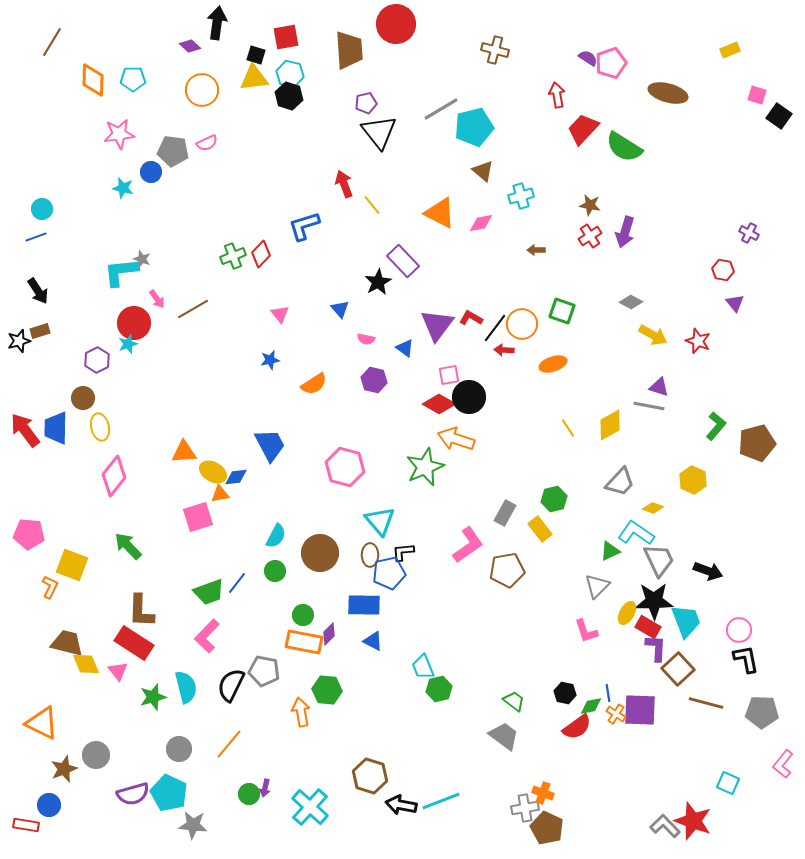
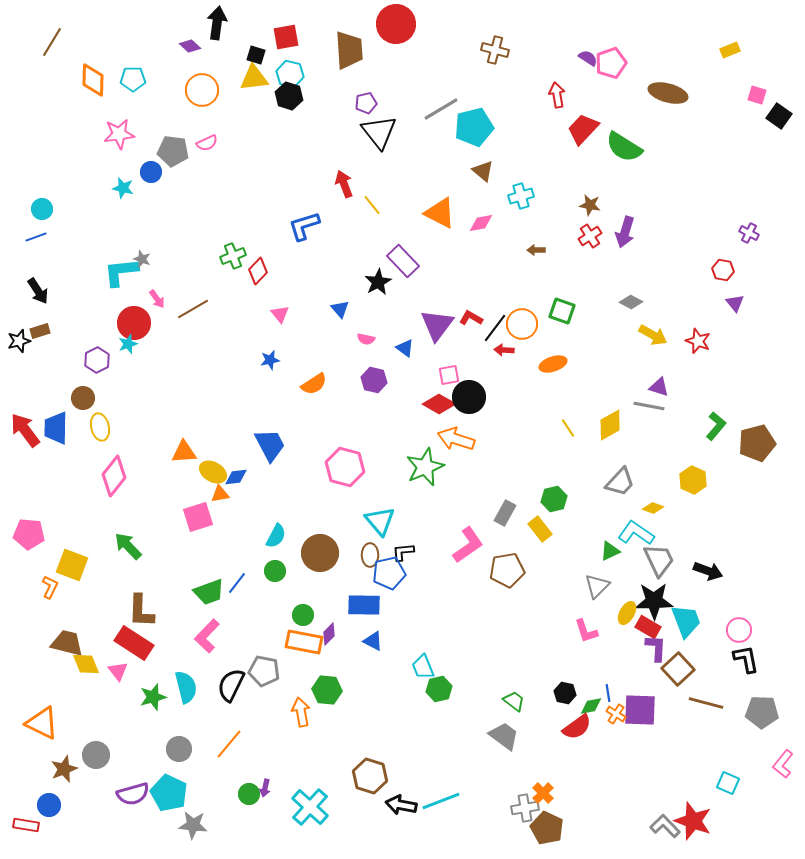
red diamond at (261, 254): moved 3 px left, 17 px down
orange cross at (543, 793): rotated 25 degrees clockwise
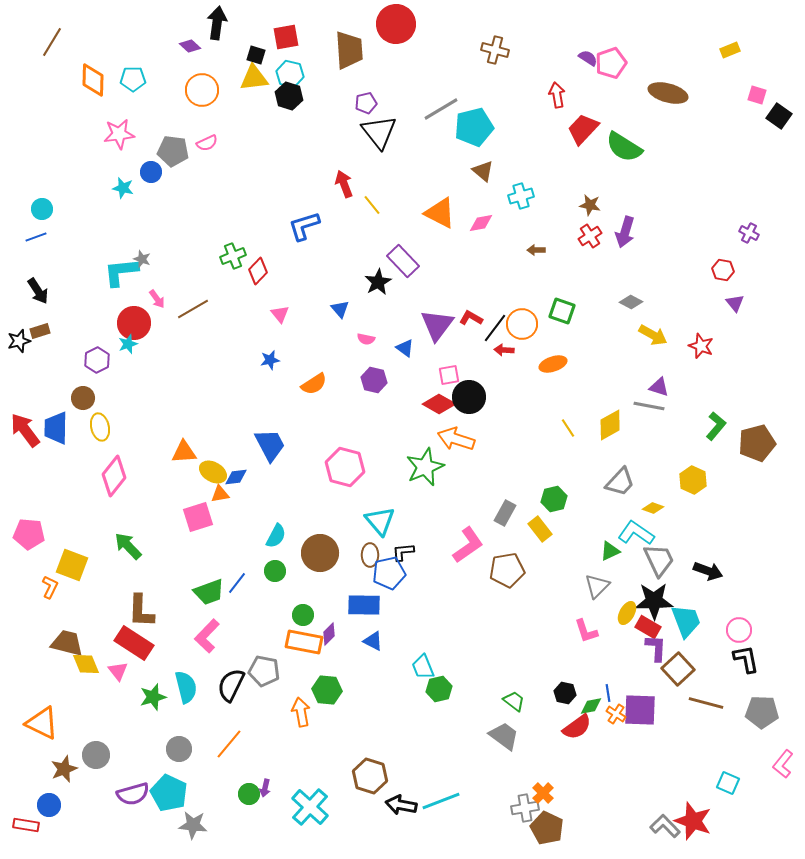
red star at (698, 341): moved 3 px right, 5 px down
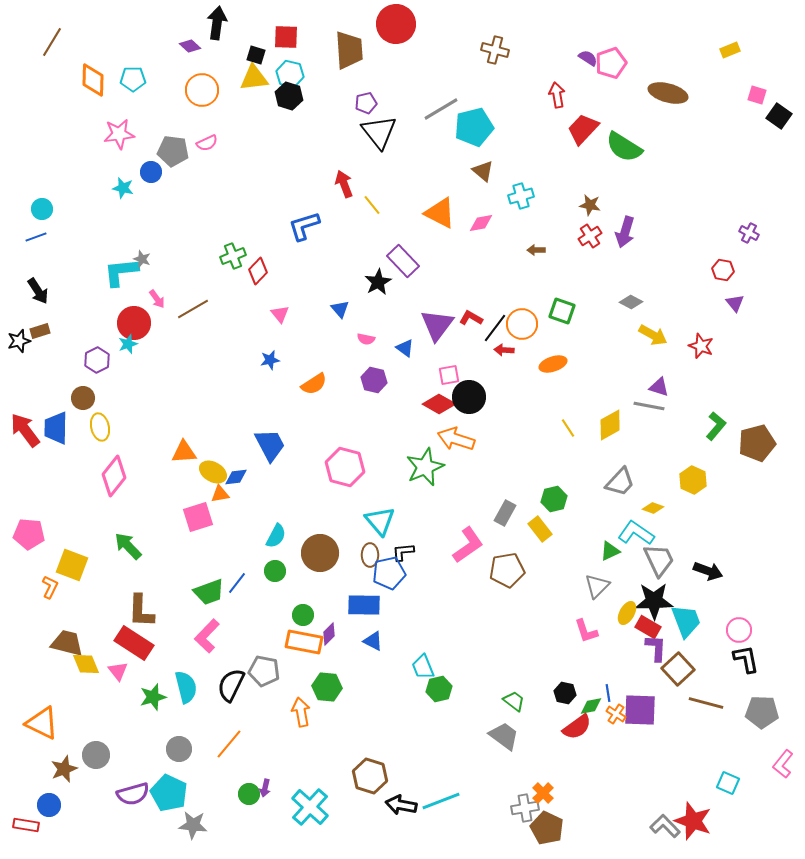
red square at (286, 37): rotated 12 degrees clockwise
green hexagon at (327, 690): moved 3 px up
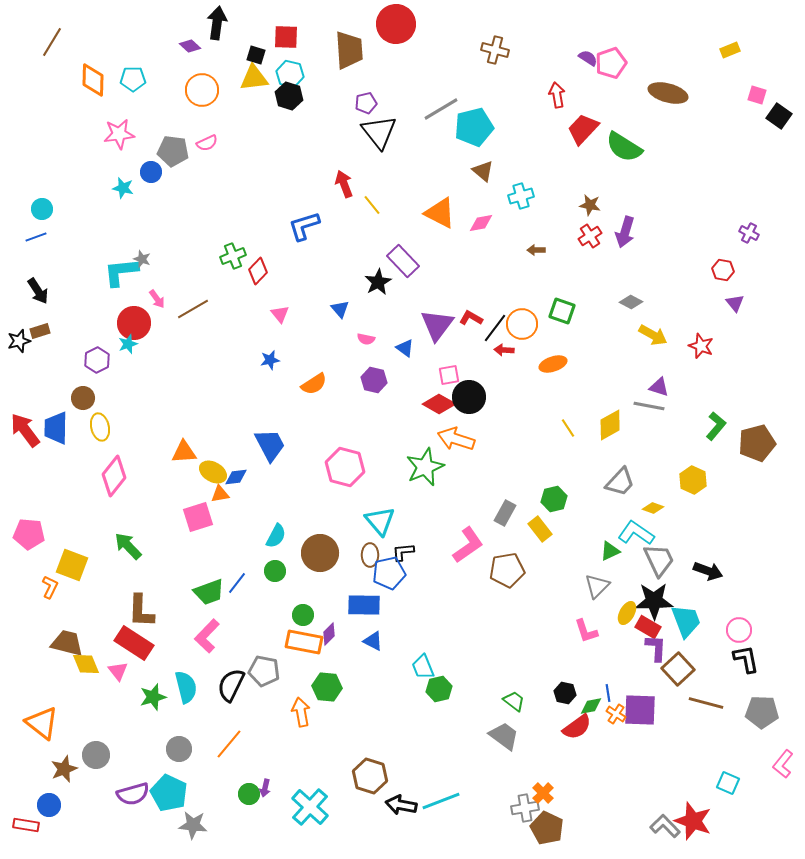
orange triangle at (42, 723): rotated 12 degrees clockwise
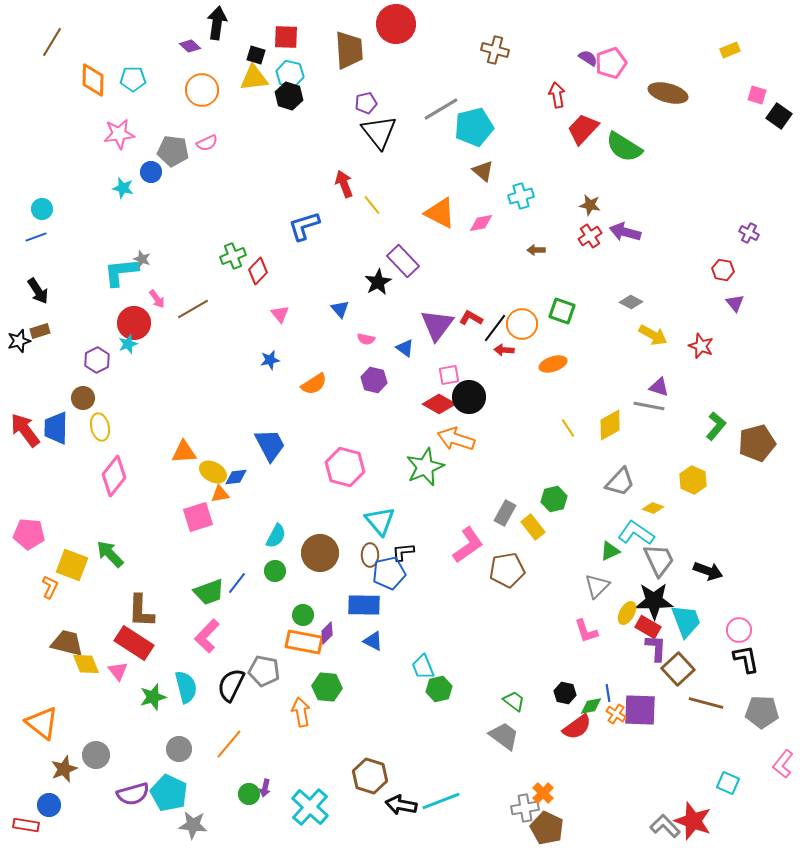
purple arrow at (625, 232): rotated 88 degrees clockwise
yellow rectangle at (540, 529): moved 7 px left, 2 px up
green arrow at (128, 546): moved 18 px left, 8 px down
purple diamond at (329, 634): moved 2 px left, 1 px up
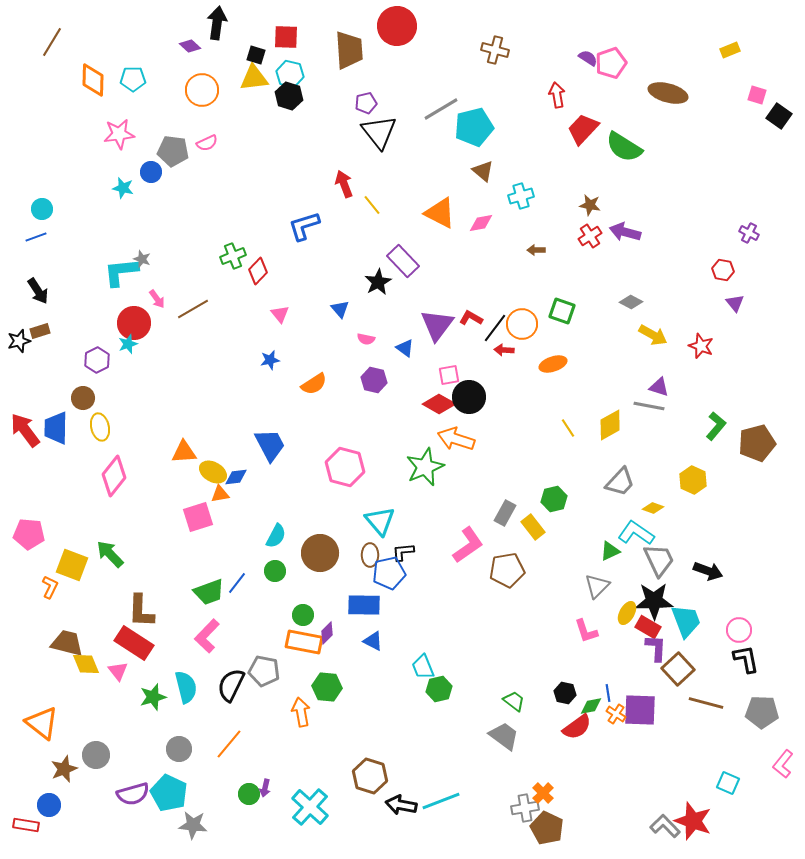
red circle at (396, 24): moved 1 px right, 2 px down
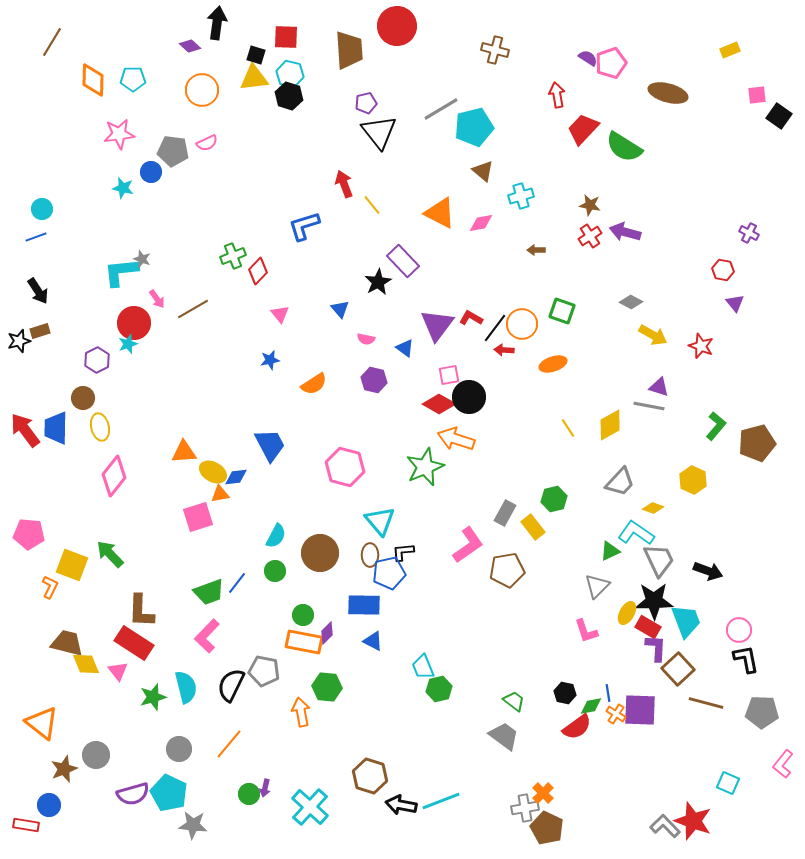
pink square at (757, 95): rotated 24 degrees counterclockwise
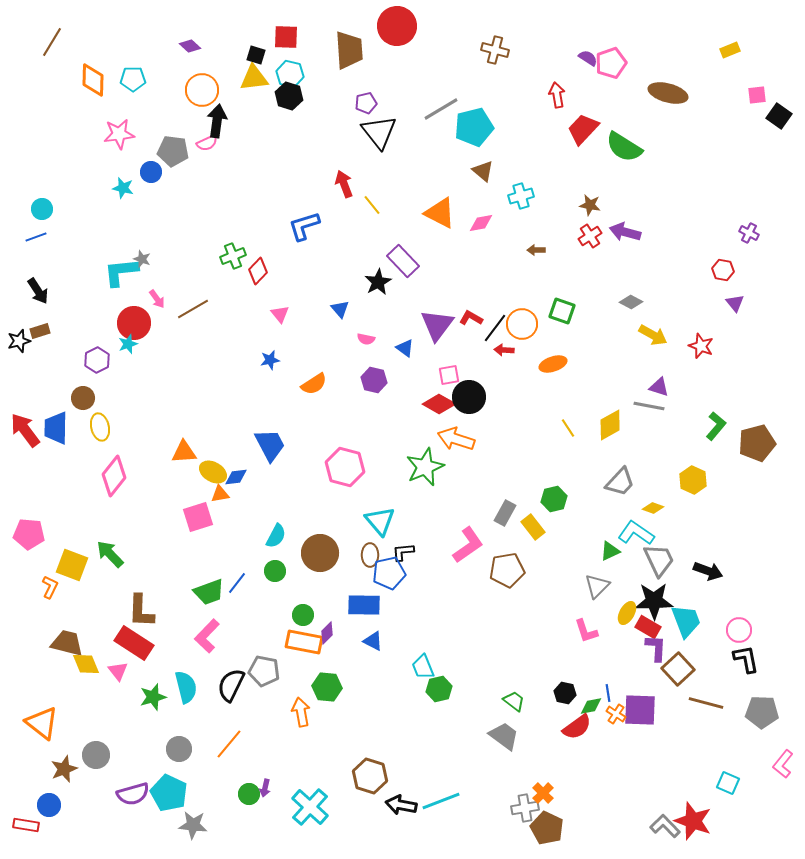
black arrow at (217, 23): moved 98 px down
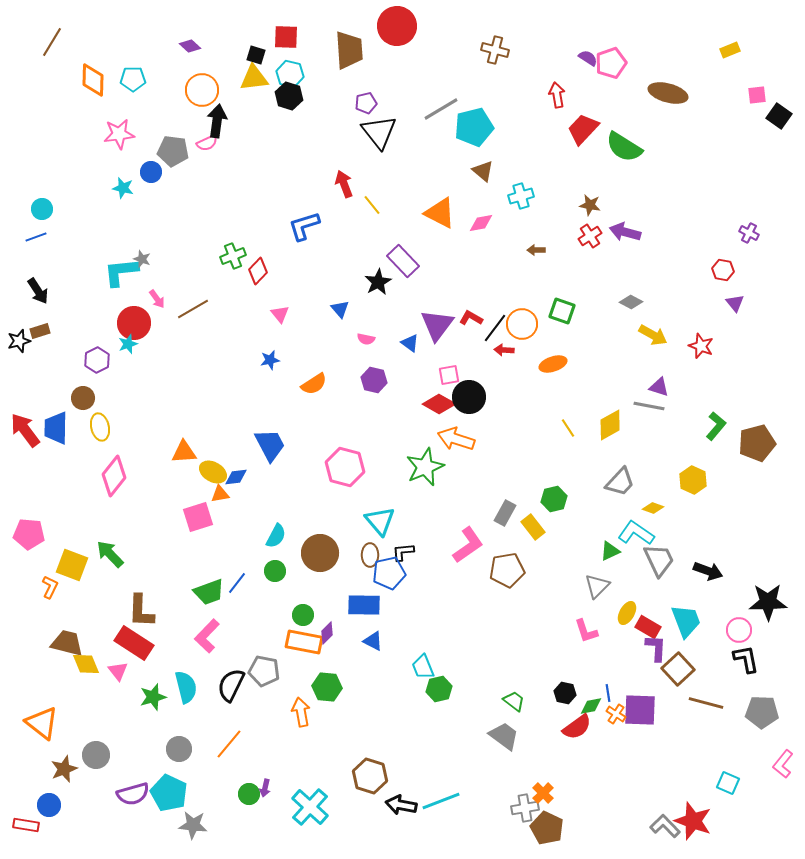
blue triangle at (405, 348): moved 5 px right, 5 px up
black star at (654, 601): moved 114 px right, 1 px down
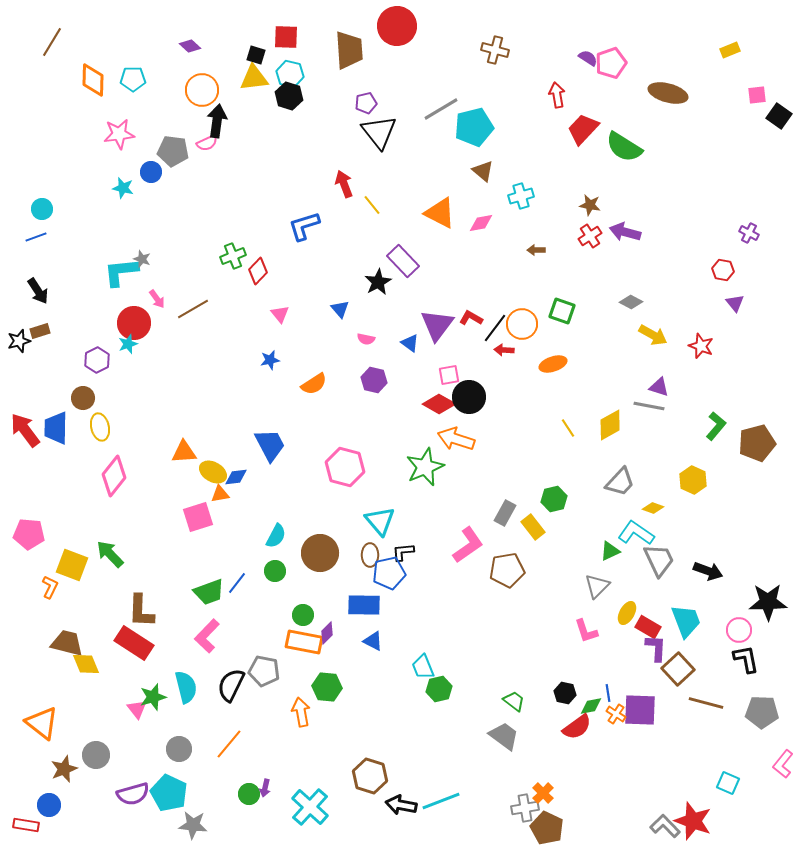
pink triangle at (118, 671): moved 19 px right, 38 px down
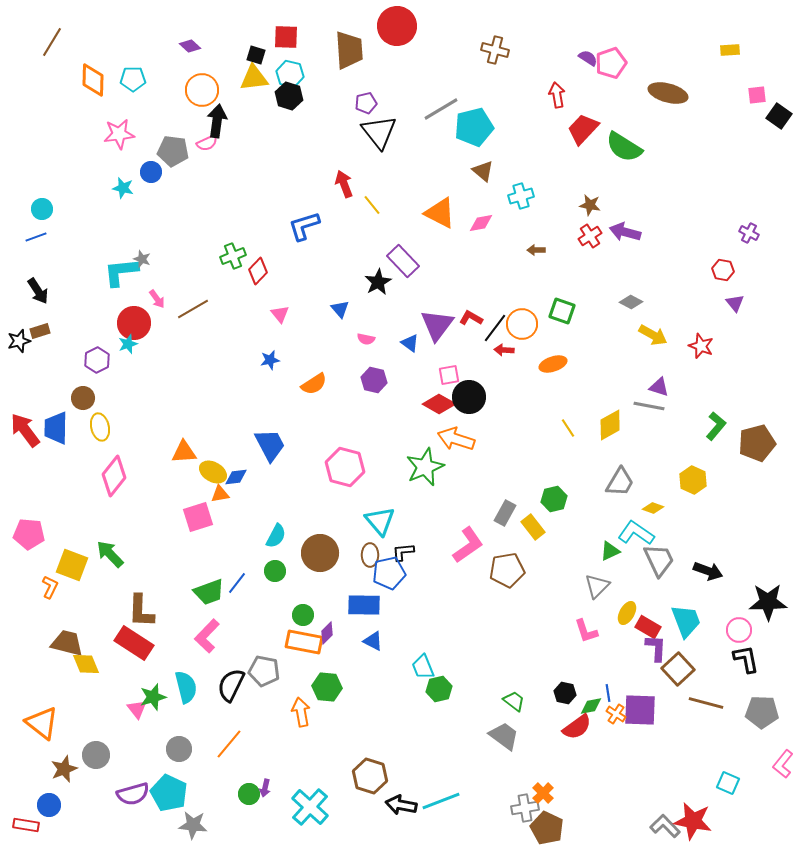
yellow rectangle at (730, 50): rotated 18 degrees clockwise
gray trapezoid at (620, 482): rotated 12 degrees counterclockwise
red star at (693, 821): rotated 9 degrees counterclockwise
